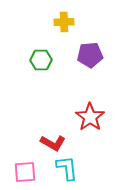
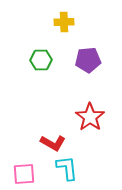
purple pentagon: moved 2 px left, 5 px down
pink square: moved 1 px left, 2 px down
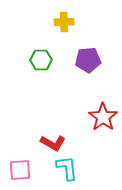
red star: moved 13 px right
pink square: moved 4 px left, 4 px up
